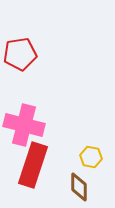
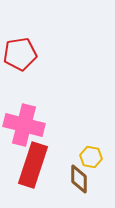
brown diamond: moved 8 px up
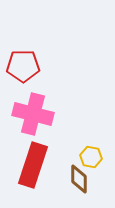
red pentagon: moved 3 px right, 12 px down; rotated 8 degrees clockwise
pink cross: moved 9 px right, 11 px up
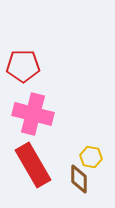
red rectangle: rotated 48 degrees counterclockwise
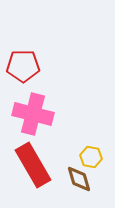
brown diamond: rotated 16 degrees counterclockwise
